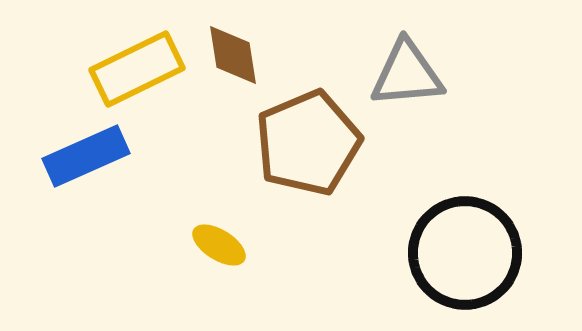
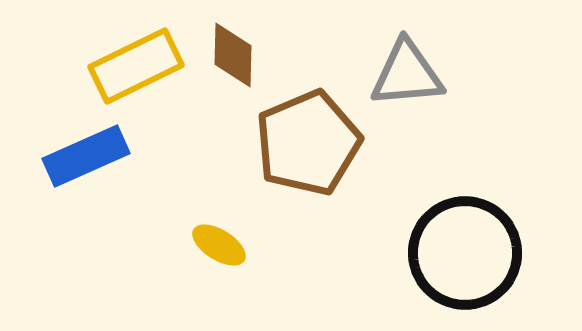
brown diamond: rotated 10 degrees clockwise
yellow rectangle: moved 1 px left, 3 px up
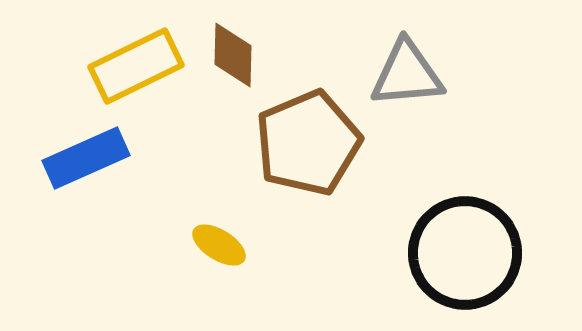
blue rectangle: moved 2 px down
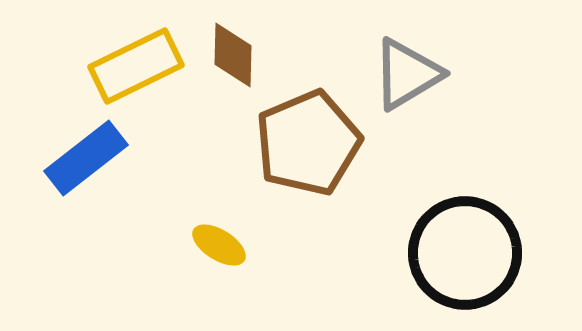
gray triangle: rotated 26 degrees counterclockwise
blue rectangle: rotated 14 degrees counterclockwise
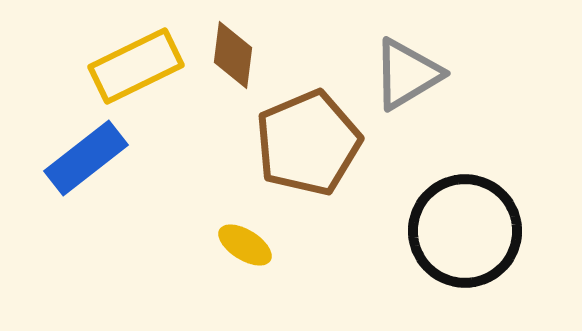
brown diamond: rotated 6 degrees clockwise
yellow ellipse: moved 26 px right
black circle: moved 22 px up
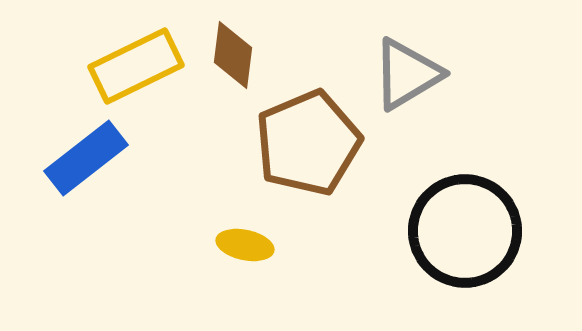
yellow ellipse: rotated 20 degrees counterclockwise
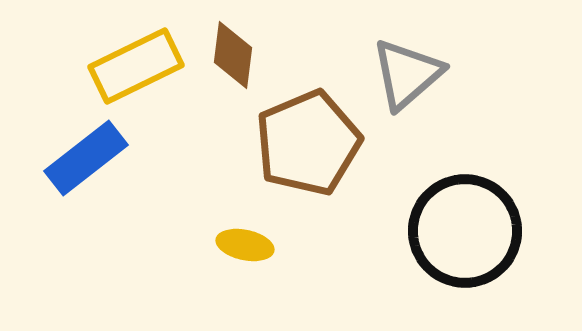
gray triangle: rotated 10 degrees counterclockwise
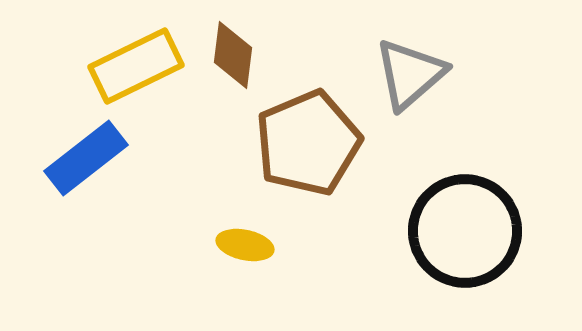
gray triangle: moved 3 px right
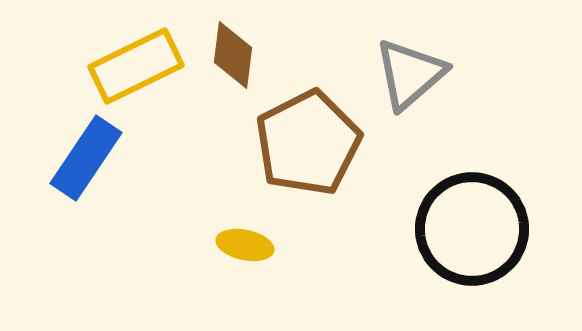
brown pentagon: rotated 4 degrees counterclockwise
blue rectangle: rotated 18 degrees counterclockwise
black circle: moved 7 px right, 2 px up
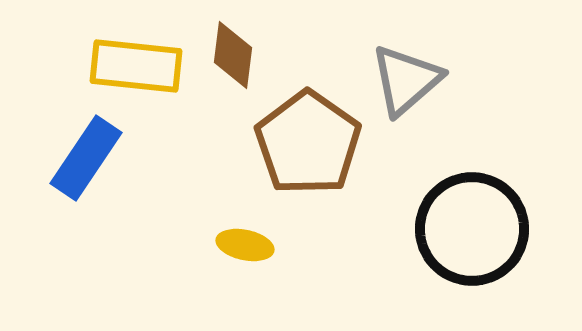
yellow rectangle: rotated 32 degrees clockwise
gray triangle: moved 4 px left, 6 px down
brown pentagon: rotated 10 degrees counterclockwise
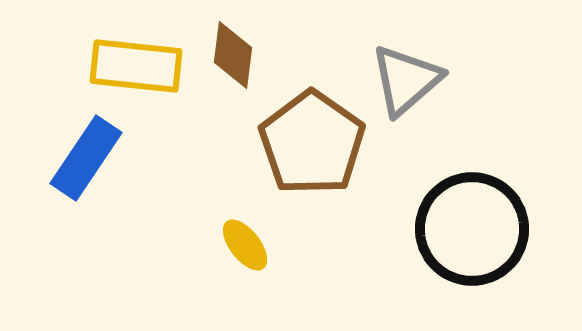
brown pentagon: moved 4 px right
yellow ellipse: rotated 40 degrees clockwise
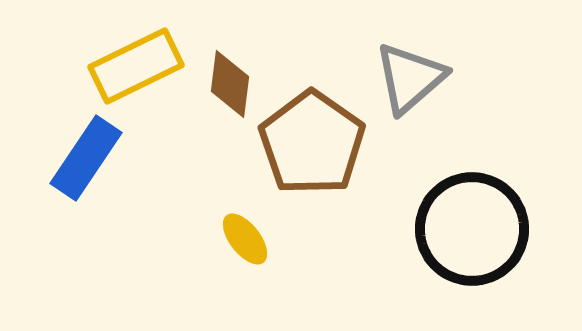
brown diamond: moved 3 px left, 29 px down
yellow rectangle: rotated 32 degrees counterclockwise
gray triangle: moved 4 px right, 2 px up
yellow ellipse: moved 6 px up
